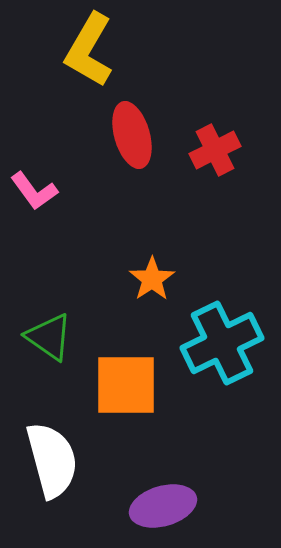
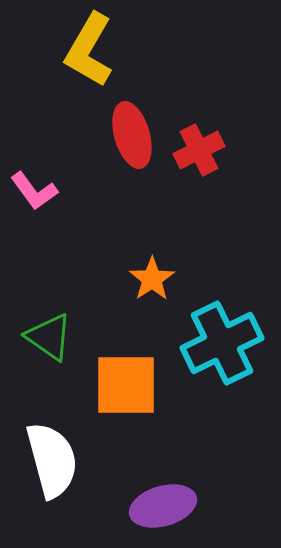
red cross: moved 16 px left
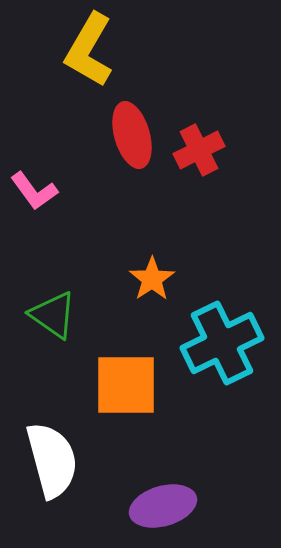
green triangle: moved 4 px right, 22 px up
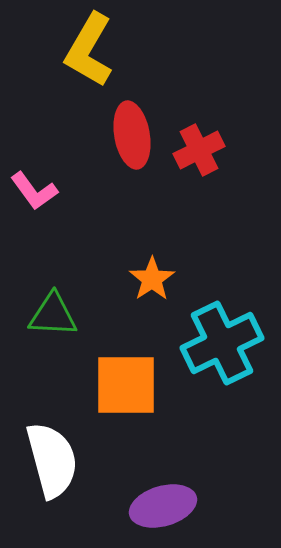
red ellipse: rotated 6 degrees clockwise
green triangle: rotated 32 degrees counterclockwise
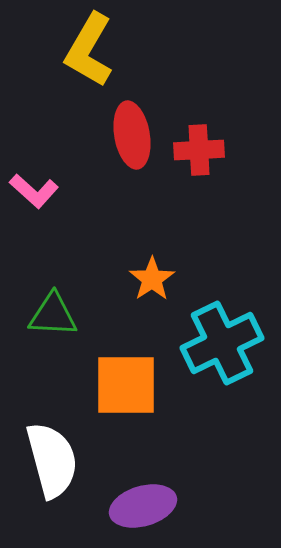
red cross: rotated 24 degrees clockwise
pink L-shape: rotated 12 degrees counterclockwise
purple ellipse: moved 20 px left
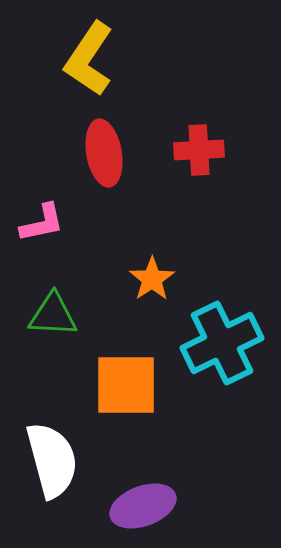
yellow L-shape: moved 9 px down; rotated 4 degrees clockwise
red ellipse: moved 28 px left, 18 px down
pink L-shape: moved 8 px right, 32 px down; rotated 54 degrees counterclockwise
purple ellipse: rotated 4 degrees counterclockwise
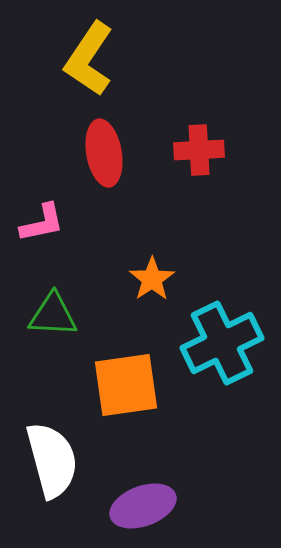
orange square: rotated 8 degrees counterclockwise
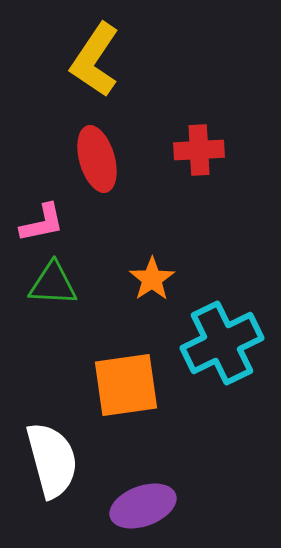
yellow L-shape: moved 6 px right, 1 px down
red ellipse: moved 7 px left, 6 px down; rotated 6 degrees counterclockwise
green triangle: moved 31 px up
